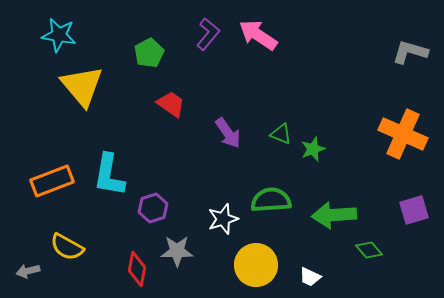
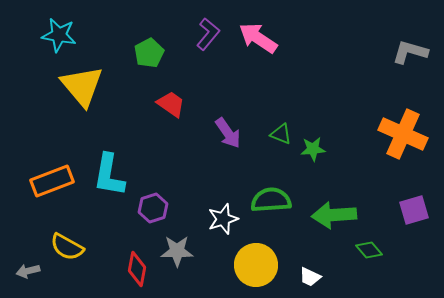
pink arrow: moved 3 px down
green star: rotated 15 degrees clockwise
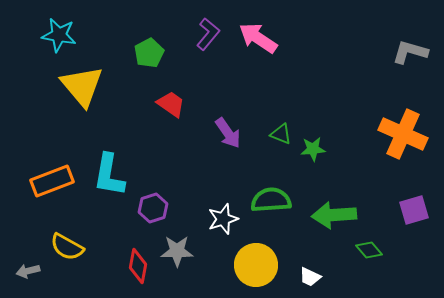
red diamond: moved 1 px right, 3 px up
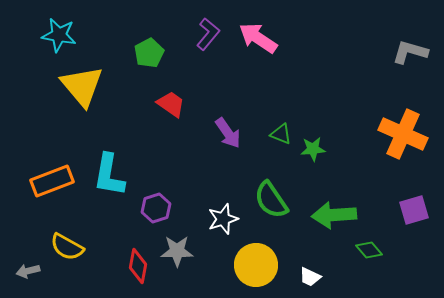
green semicircle: rotated 120 degrees counterclockwise
purple hexagon: moved 3 px right
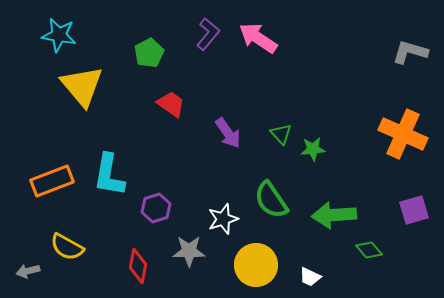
green triangle: rotated 25 degrees clockwise
gray star: moved 12 px right
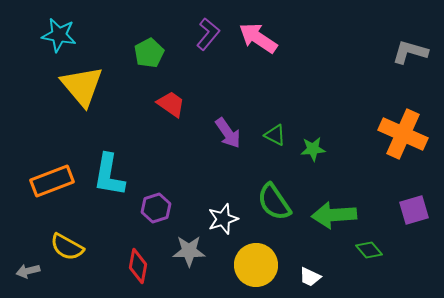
green triangle: moved 6 px left, 1 px down; rotated 20 degrees counterclockwise
green semicircle: moved 3 px right, 2 px down
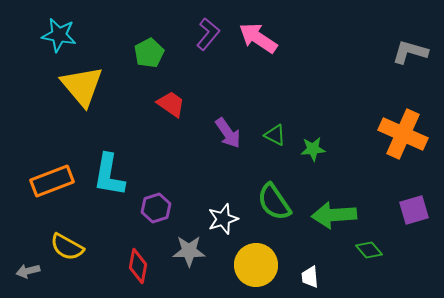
white trapezoid: rotated 60 degrees clockwise
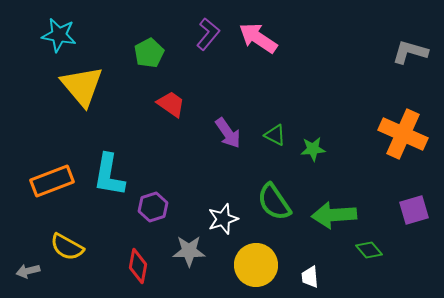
purple hexagon: moved 3 px left, 1 px up
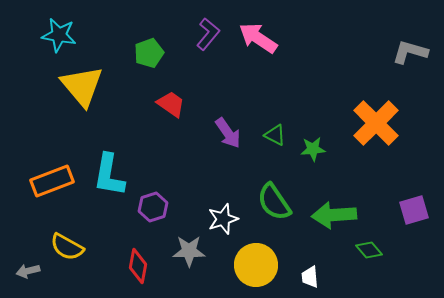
green pentagon: rotated 8 degrees clockwise
orange cross: moved 27 px left, 11 px up; rotated 21 degrees clockwise
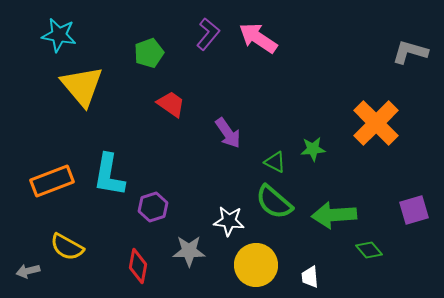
green triangle: moved 27 px down
green semicircle: rotated 15 degrees counterclockwise
white star: moved 6 px right, 2 px down; rotated 24 degrees clockwise
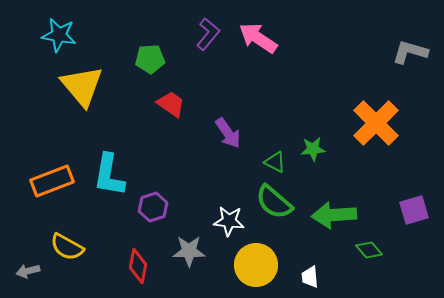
green pentagon: moved 1 px right, 6 px down; rotated 16 degrees clockwise
